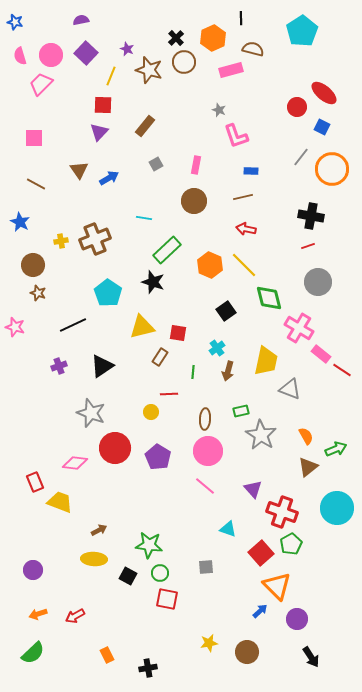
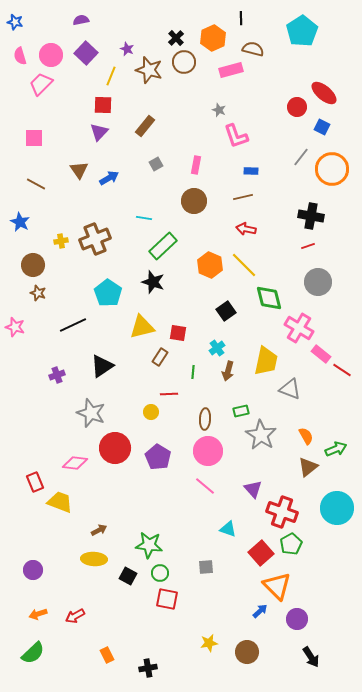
green rectangle at (167, 250): moved 4 px left, 4 px up
purple cross at (59, 366): moved 2 px left, 9 px down
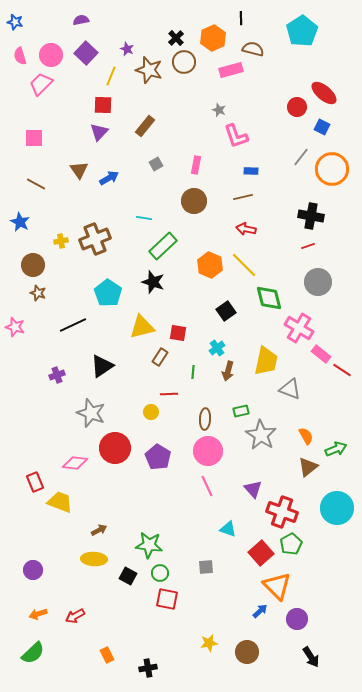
pink line at (205, 486): moved 2 px right; rotated 25 degrees clockwise
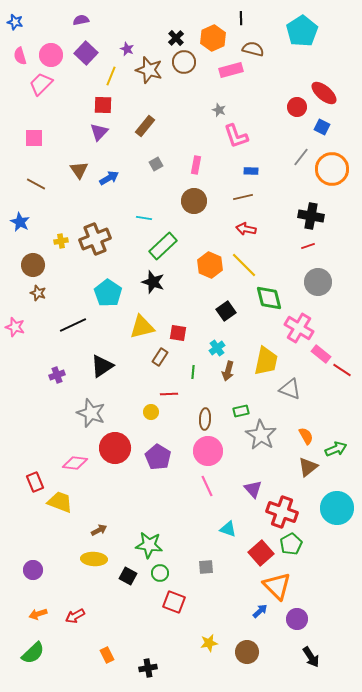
red square at (167, 599): moved 7 px right, 3 px down; rotated 10 degrees clockwise
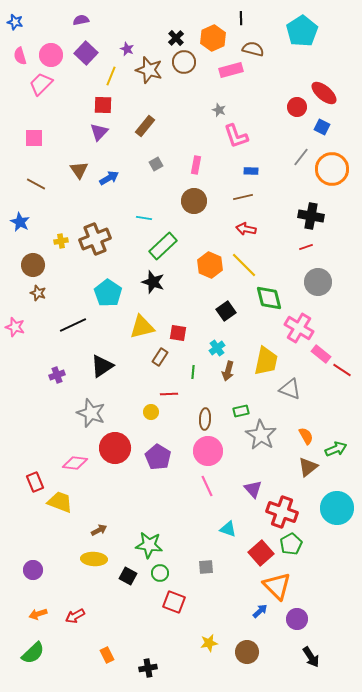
red line at (308, 246): moved 2 px left, 1 px down
